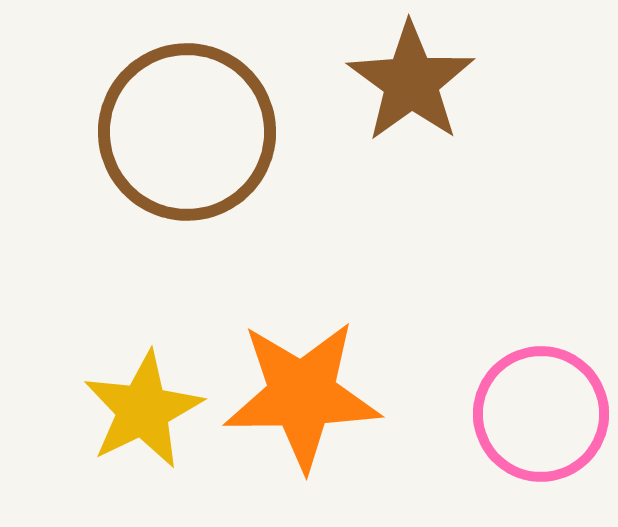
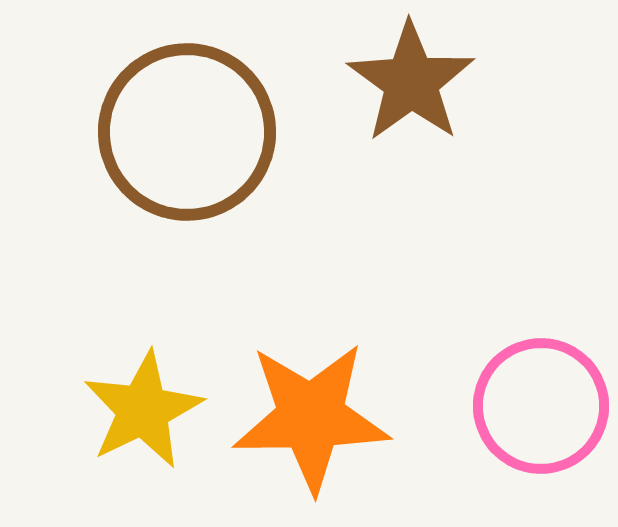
orange star: moved 9 px right, 22 px down
pink circle: moved 8 px up
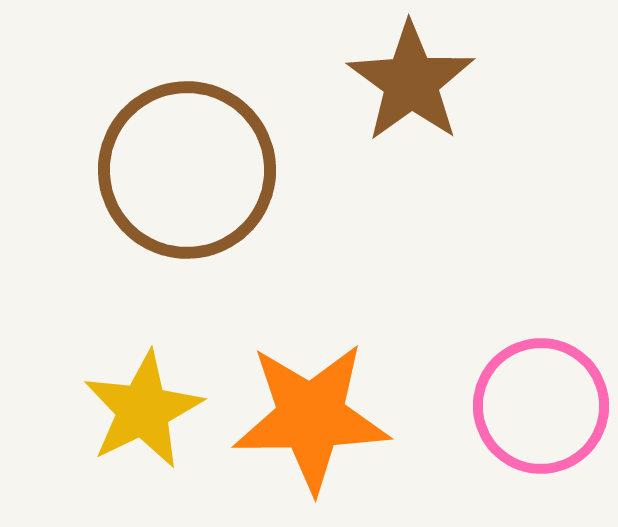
brown circle: moved 38 px down
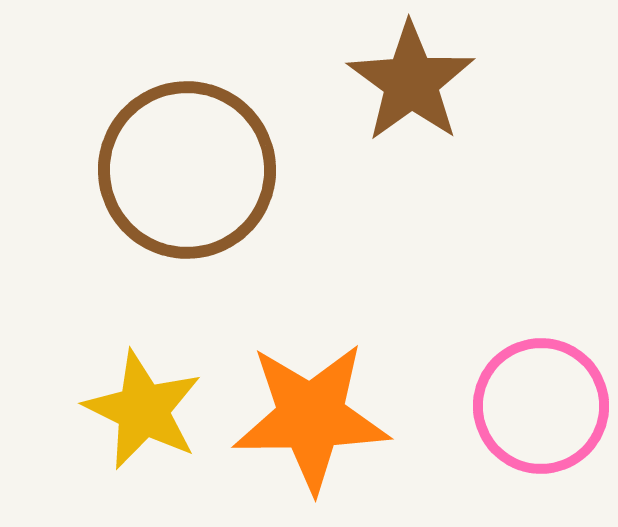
yellow star: rotated 20 degrees counterclockwise
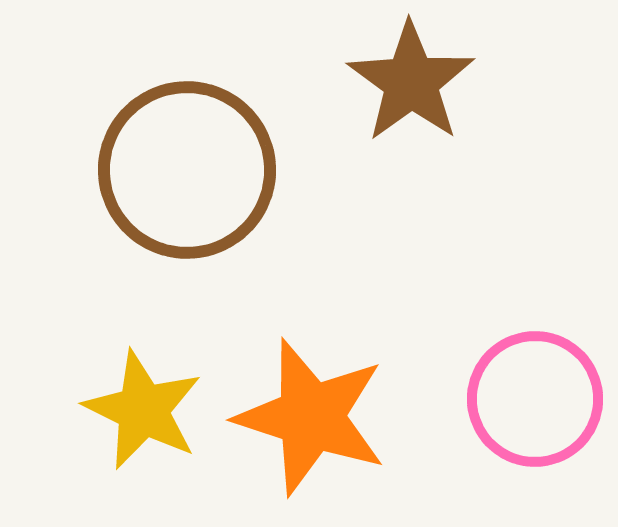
pink circle: moved 6 px left, 7 px up
orange star: rotated 19 degrees clockwise
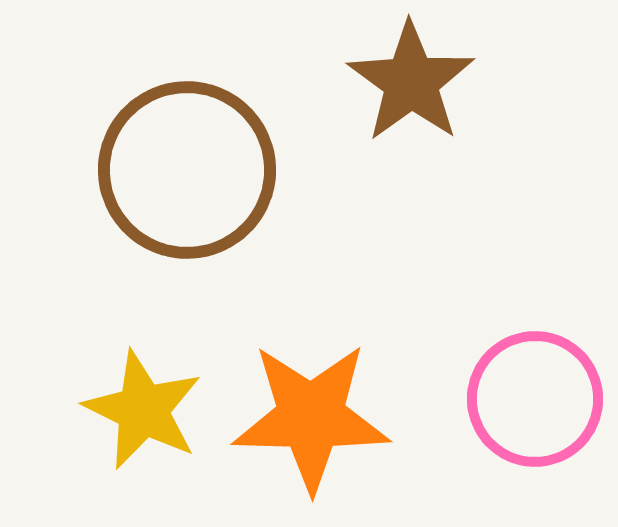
orange star: rotated 17 degrees counterclockwise
